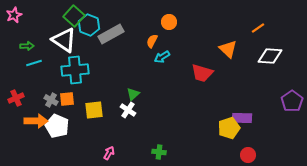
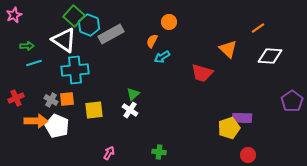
white cross: moved 2 px right
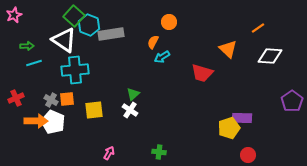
gray rectangle: rotated 20 degrees clockwise
orange semicircle: moved 1 px right, 1 px down
white pentagon: moved 4 px left, 4 px up
